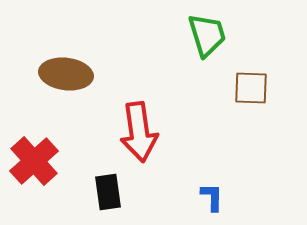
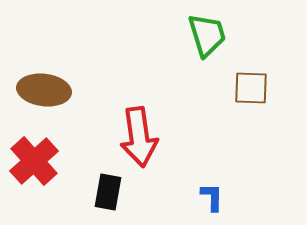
brown ellipse: moved 22 px left, 16 px down
red arrow: moved 5 px down
black rectangle: rotated 18 degrees clockwise
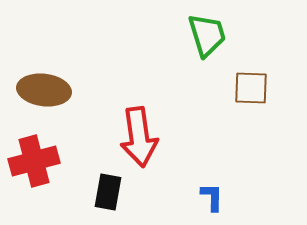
red cross: rotated 27 degrees clockwise
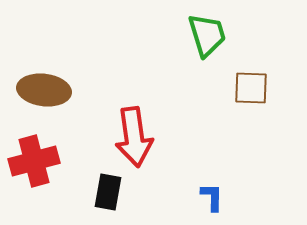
red arrow: moved 5 px left
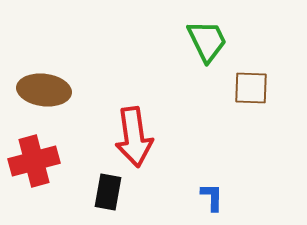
green trapezoid: moved 6 px down; rotated 9 degrees counterclockwise
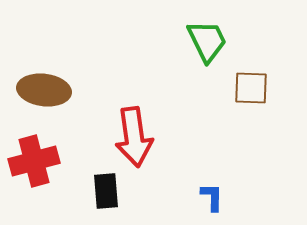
black rectangle: moved 2 px left, 1 px up; rotated 15 degrees counterclockwise
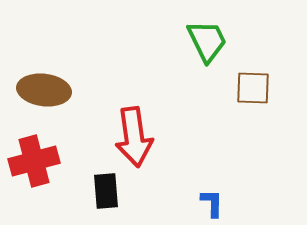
brown square: moved 2 px right
blue L-shape: moved 6 px down
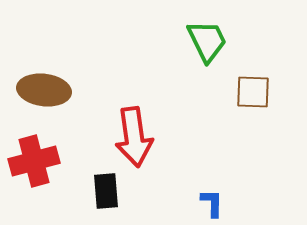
brown square: moved 4 px down
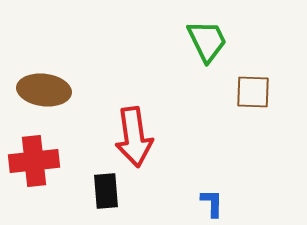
red cross: rotated 9 degrees clockwise
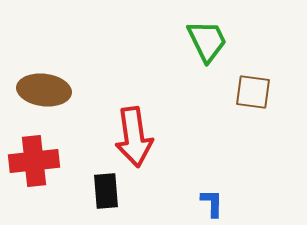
brown square: rotated 6 degrees clockwise
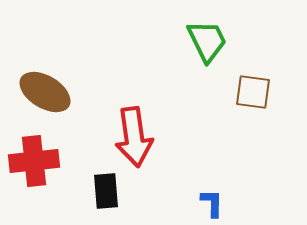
brown ellipse: moved 1 px right, 2 px down; rotated 24 degrees clockwise
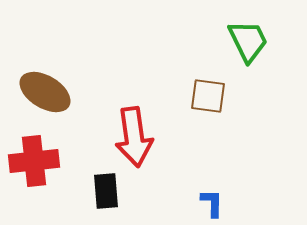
green trapezoid: moved 41 px right
brown square: moved 45 px left, 4 px down
